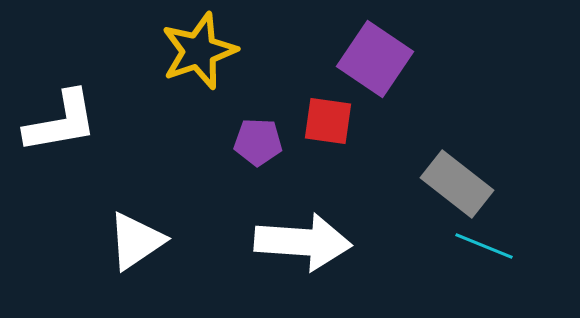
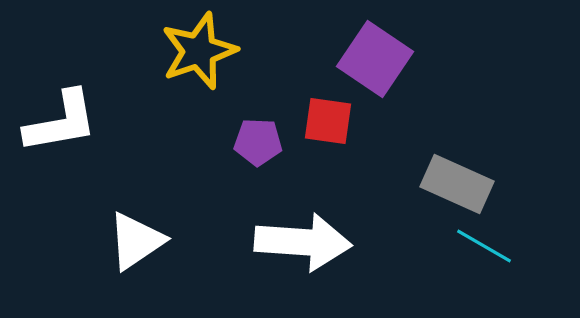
gray rectangle: rotated 14 degrees counterclockwise
cyan line: rotated 8 degrees clockwise
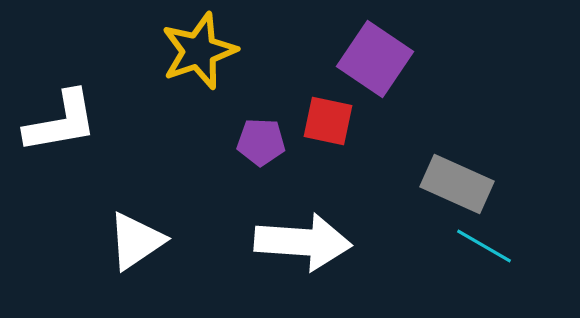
red square: rotated 4 degrees clockwise
purple pentagon: moved 3 px right
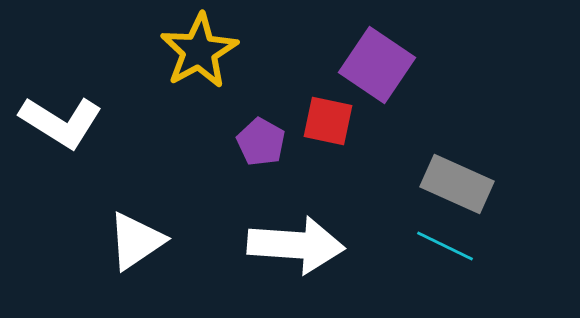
yellow star: rotated 10 degrees counterclockwise
purple square: moved 2 px right, 6 px down
white L-shape: rotated 42 degrees clockwise
purple pentagon: rotated 27 degrees clockwise
white arrow: moved 7 px left, 3 px down
cyan line: moved 39 px left; rotated 4 degrees counterclockwise
